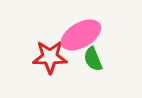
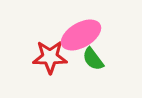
green semicircle: rotated 15 degrees counterclockwise
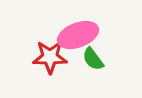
pink ellipse: moved 3 px left; rotated 9 degrees clockwise
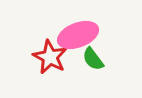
red star: rotated 28 degrees clockwise
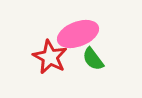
pink ellipse: moved 1 px up
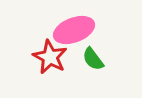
pink ellipse: moved 4 px left, 4 px up
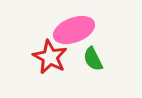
green semicircle: rotated 10 degrees clockwise
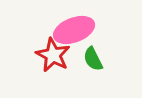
red star: moved 3 px right, 2 px up
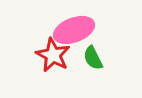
green semicircle: moved 1 px up
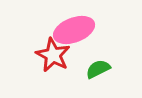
green semicircle: moved 5 px right, 11 px down; rotated 90 degrees clockwise
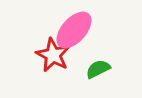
pink ellipse: rotated 27 degrees counterclockwise
